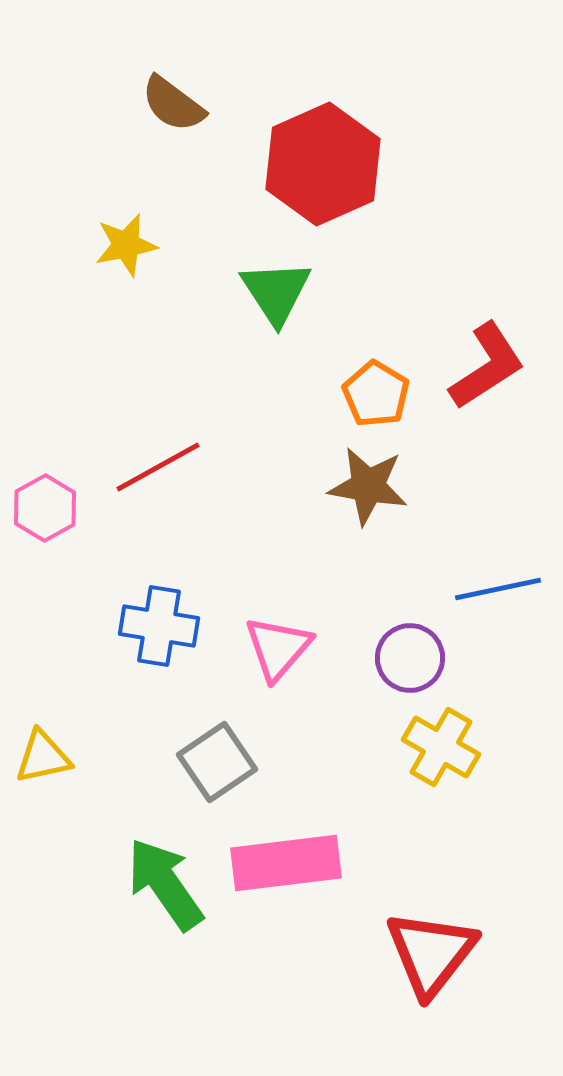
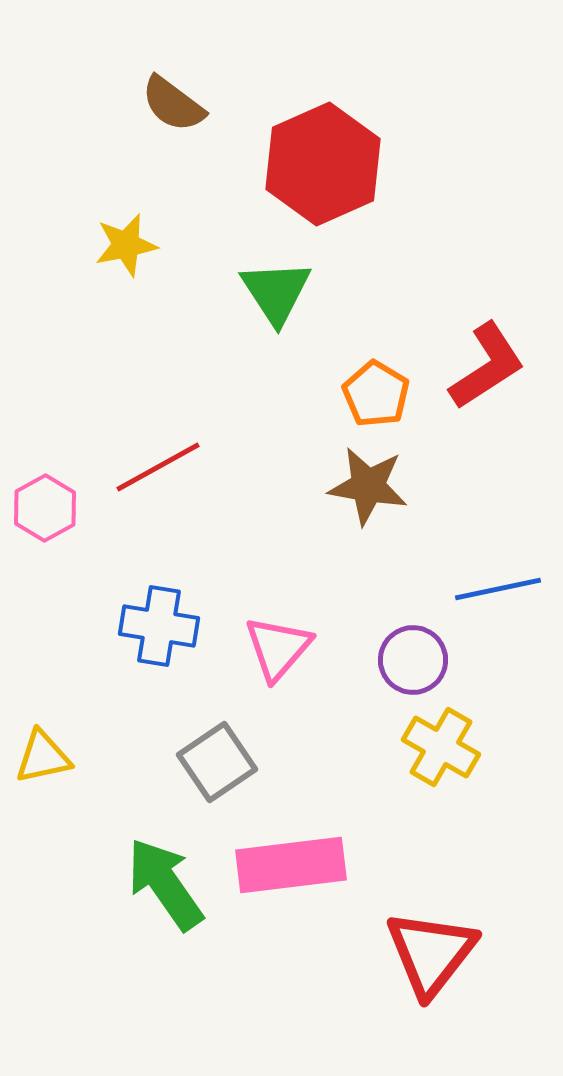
purple circle: moved 3 px right, 2 px down
pink rectangle: moved 5 px right, 2 px down
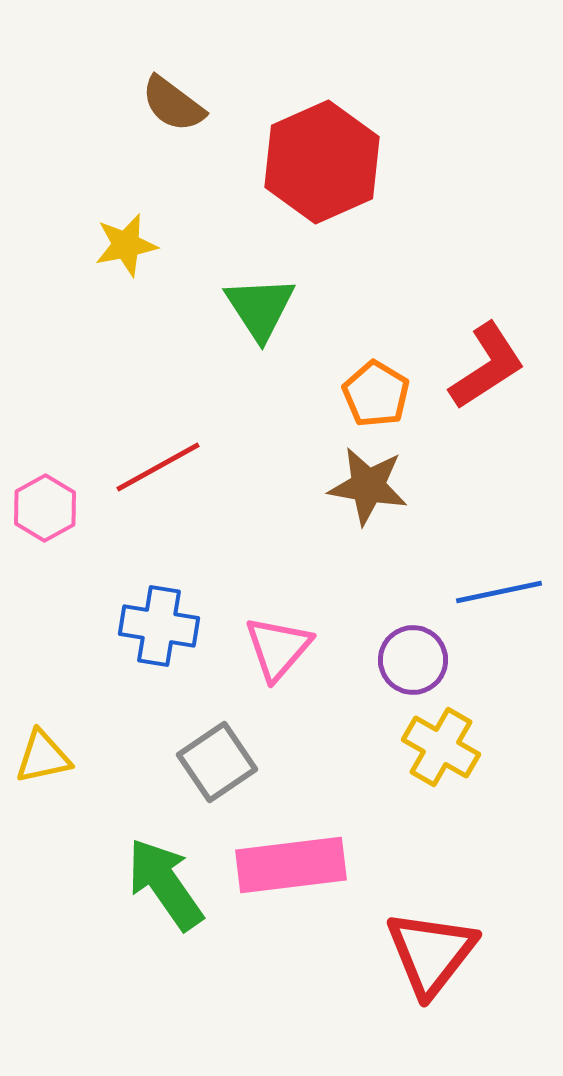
red hexagon: moved 1 px left, 2 px up
green triangle: moved 16 px left, 16 px down
blue line: moved 1 px right, 3 px down
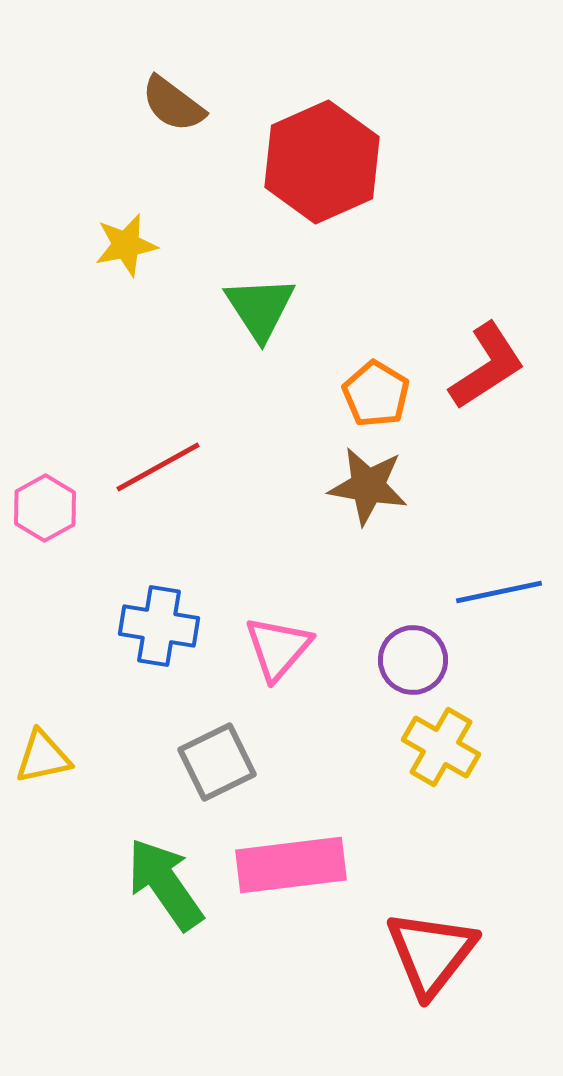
gray square: rotated 8 degrees clockwise
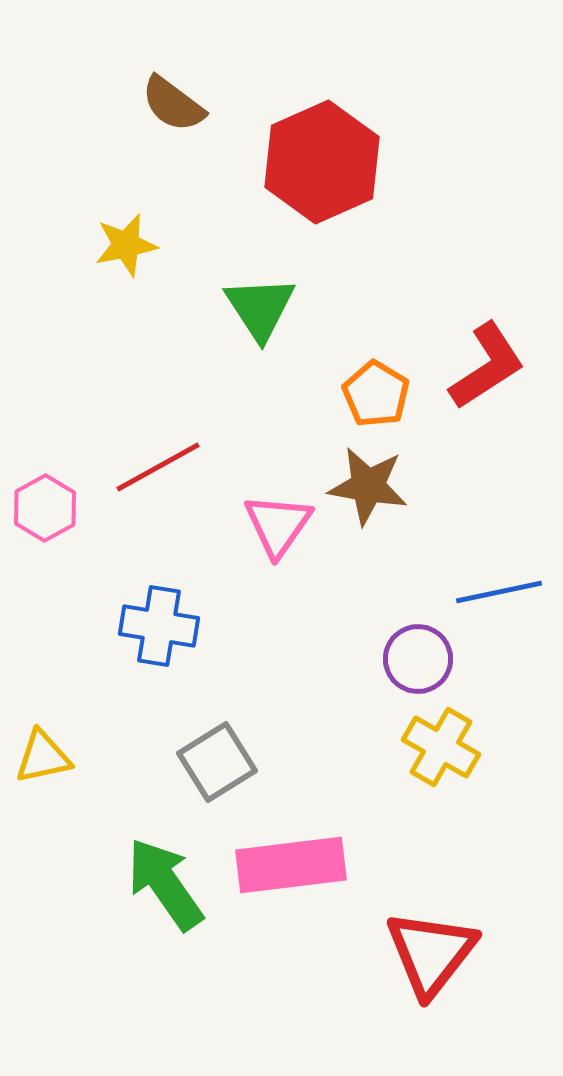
pink triangle: moved 123 px up; rotated 6 degrees counterclockwise
purple circle: moved 5 px right, 1 px up
gray square: rotated 6 degrees counterclockwise
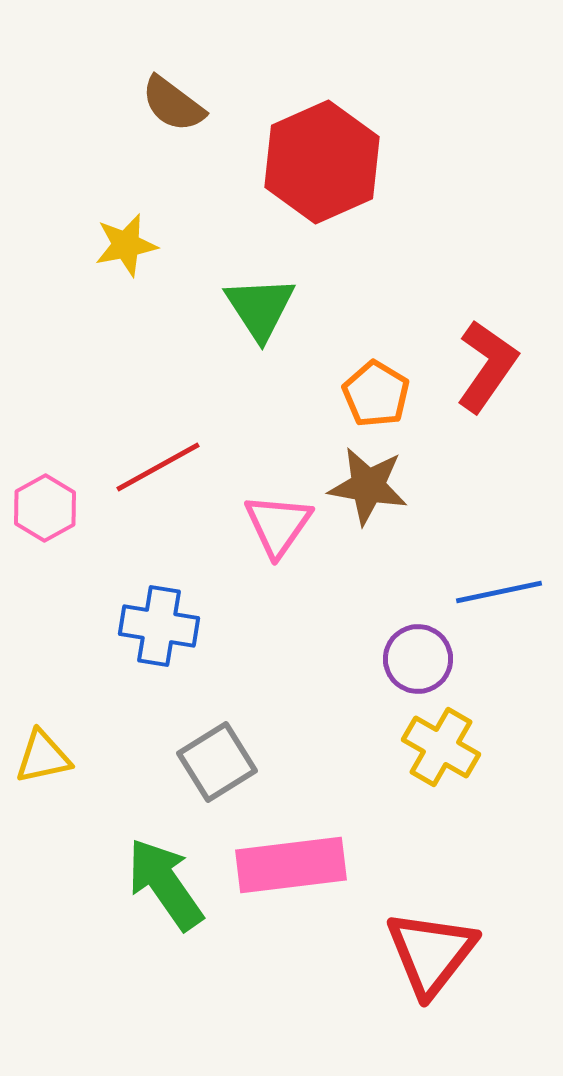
red L-shape: rotated 22 degrees counterclockwise
